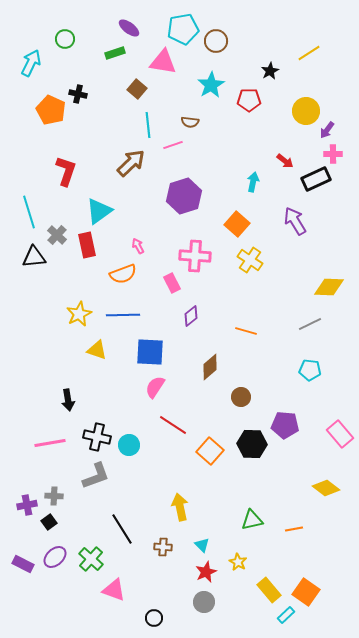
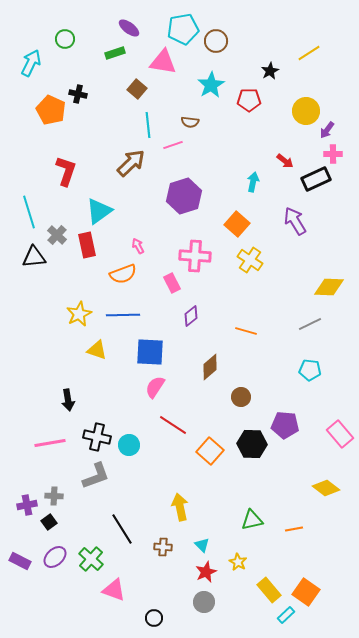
purple rectangle at (23, 564): moved 3 px left, 3 px up
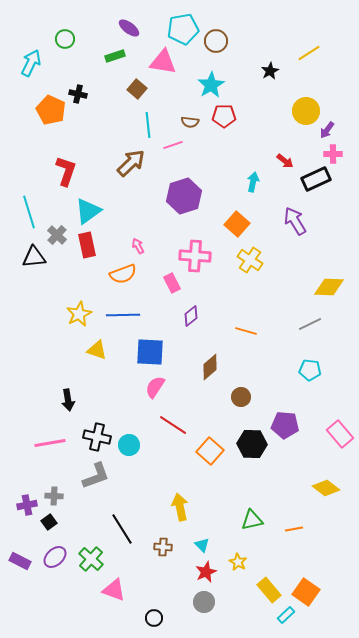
green rectangle at (115, 53): moved 3 px down
red pentagon at (249, 100): moved 25 px left, 16 px down
cyan triangle at (99, 211): moved 11 px left
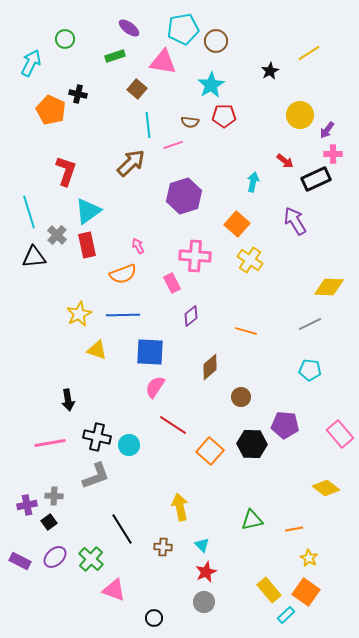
yellow circle at (306, 111): moved 6 px left, 4 px down
yellow star at (238, 562): moved 71 px right, 4 px up
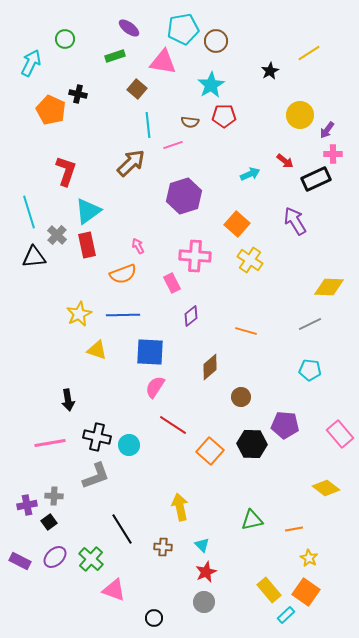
cyan arrow at (253, 182): moved 3 px left, 8 px up; rotated 54 degrees clockwise
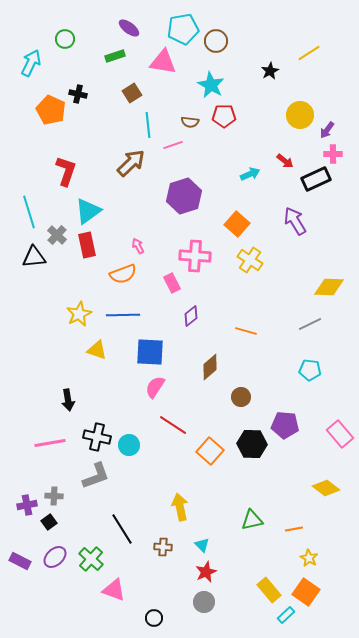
cyan star at (211, 85): rotated 12 degrees counterclockwise
brown square at (137, 89): moved 5 px left, 4 px down; rotated 18 degrees clockwise
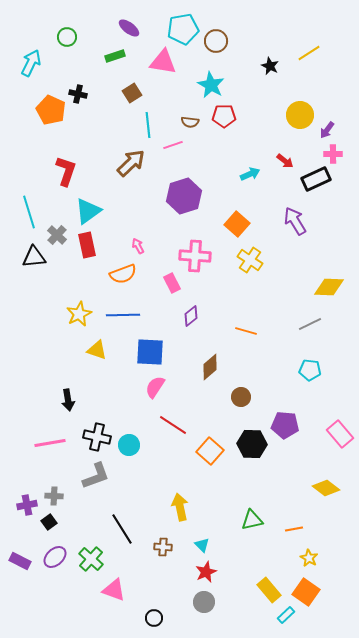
green circle at (65, 39): moved 2 px right, 2 px up
black star at (270, 71): moved 5 px up; rotated 18 degrees counterclockwise
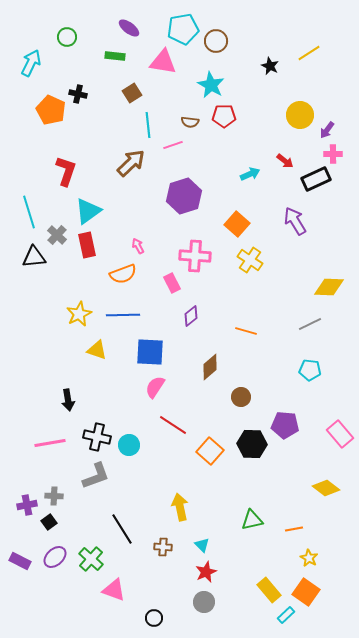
green rectangle at (115, 56): rotated 24 degrees clockwise
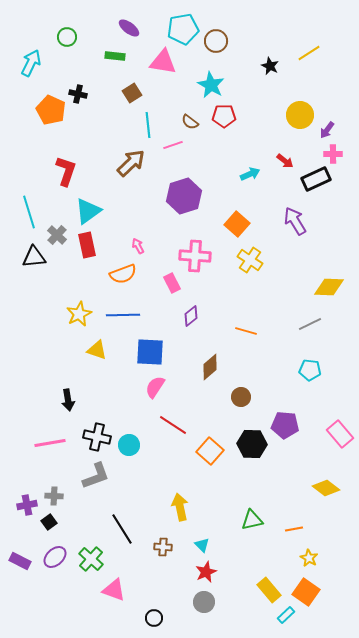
brown semicircle at (190, 122): rotated 30 degrees clockwise
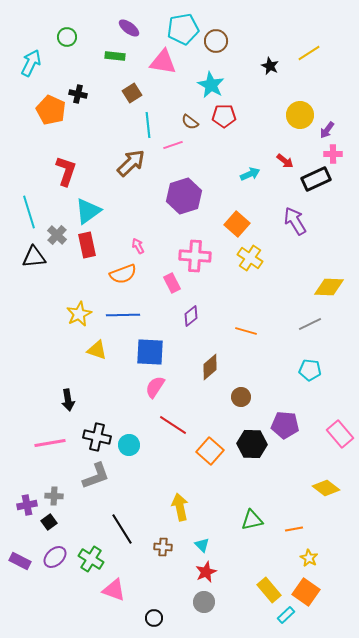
yellow cross at (250, 260): moved 2 px up
green cross at (91, 559): rotated 10 degrees counterclockwise
